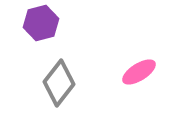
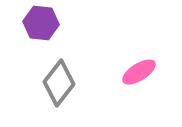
purple hexagon: rotated 20 degrees clockwise
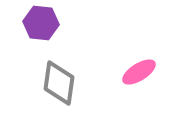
gray diamond: rotated 30 degrees counterclockwise
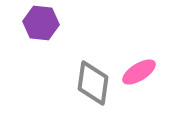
gray diamond: moved 34 px right
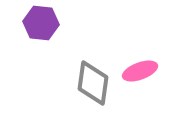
pink ellipse: moved 1 px right, 1 px up; rotated 12 degrees clockwise
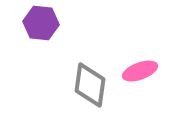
gray diamond: moved 3 px left, 2 px down
